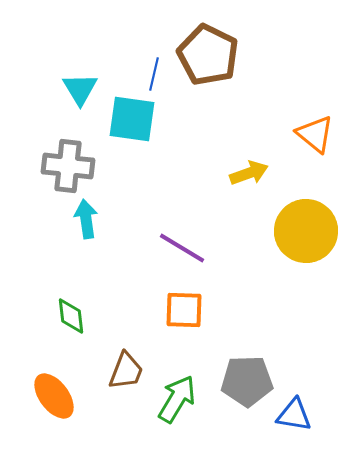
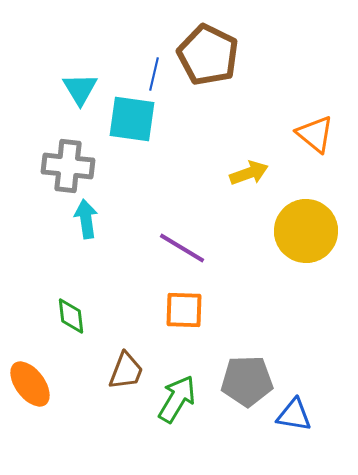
orange ellipse: moved 24 px left, 12 px up
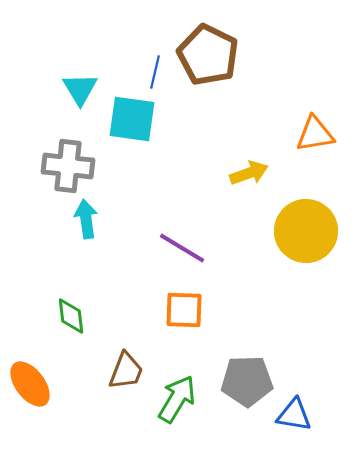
blue line: moved 1 px right, 2 px up
orange triangle: rotated 48 degrees counterclockwise
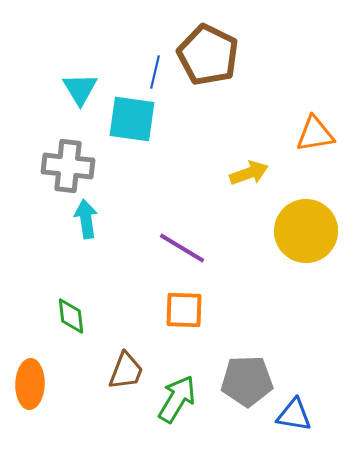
orange ellipse: rotated 39 degrees clockwise
